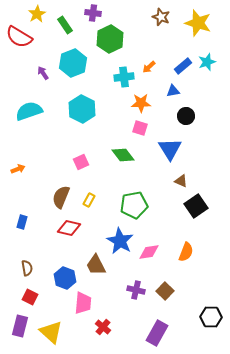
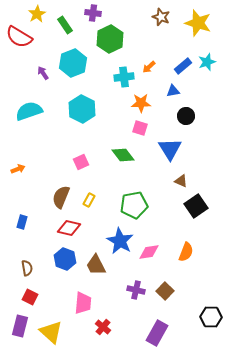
blue hexagon at (65, 278): moved 19 px up
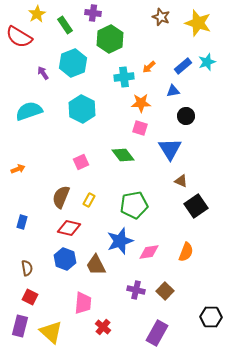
blue star at (120, 241): rotated 24 degrees clockwise
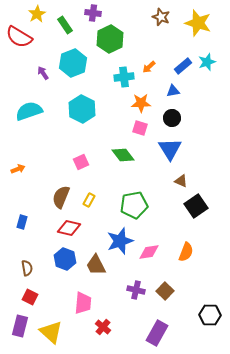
black circle at (186, 116): moved 14 px left, 2 px down
black hexagon at (211, 317): moved 1 px left, 2 px up
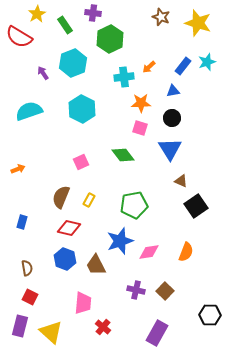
blue rectangle at (183, 66): rotated 12 degrees counterclockwise
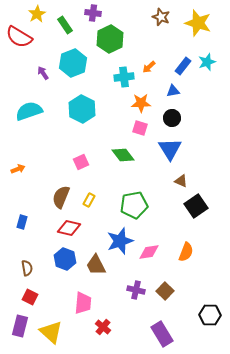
purple rectangle at (157, 333): moved 5 px right, 1 px down; rotated 60 degrees counterclockwise
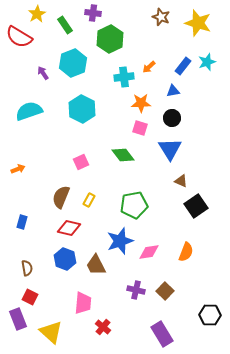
purple rectangle at (20, 326): moved 2 px left, 7 px up; rotated 35 degrees counterclockwise
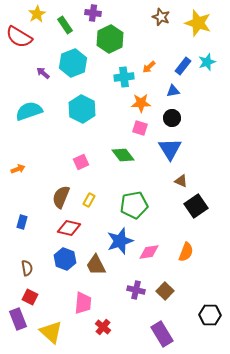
purple arrow at (43, 73): rotated 16 degrees counterclockwise
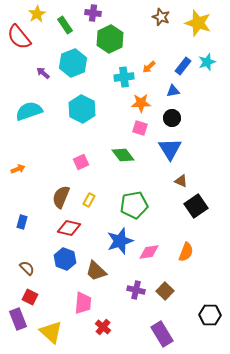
red semicircle at (19, 37): rotated 20 degrees clockwise
brown trapezoid at (96, 265): moved 6 px down; rotated 20 degrees counterclockwise
brown semicircle at (27, 268): rotated 35 degrees counterclockwise
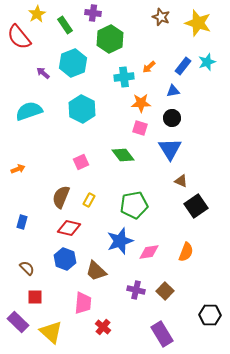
red square at (30, 297): moved 5 px right; rotated 28 degrees counterclockwise
purple rectangle at (18, 319): moved 3 px down; rotated 25 degrees counterclockwise
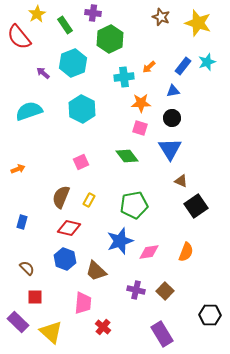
green diamond at (123, 155): moved 4 px right, 1 px down
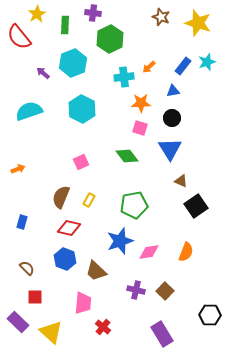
green rectangle at (65, 25): rotated 36 degrees clockwise
